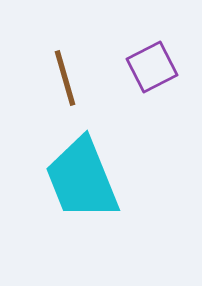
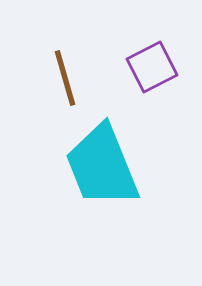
cyan trapezoid: moved 20 px right, 13 px up
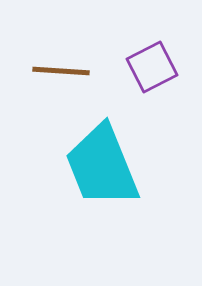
brown line: moved 4 px left, 7 px up; rotated 70 degrees counterclockwise
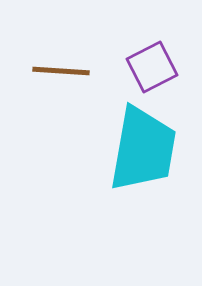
cyan trapezoid: moved 41 px right, 17 px up; rotated 148 degrees counterclockwise
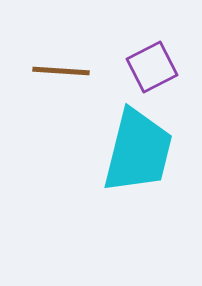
cyan trapezoid: moved 5 px left, 2 px down; rotated 4 degrees clockwise
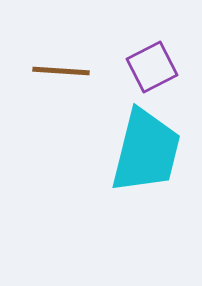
cyan trapezoid: moved 8 px right
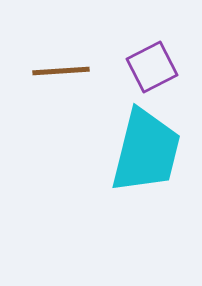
brown line: rotated 8 degrees counterclockwise
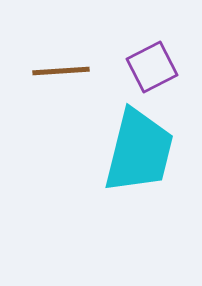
cyan trapezoid: moved 7 px left
